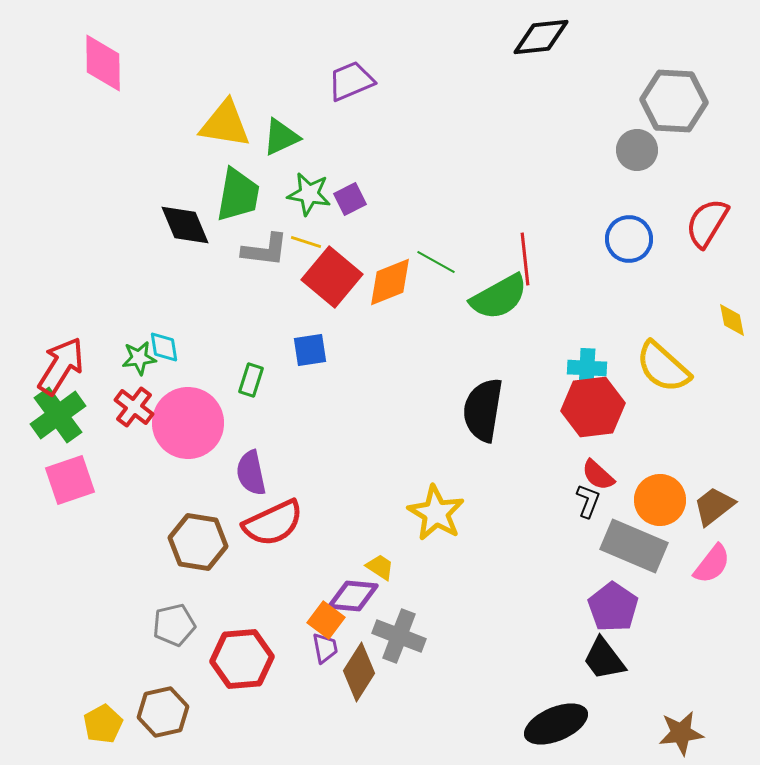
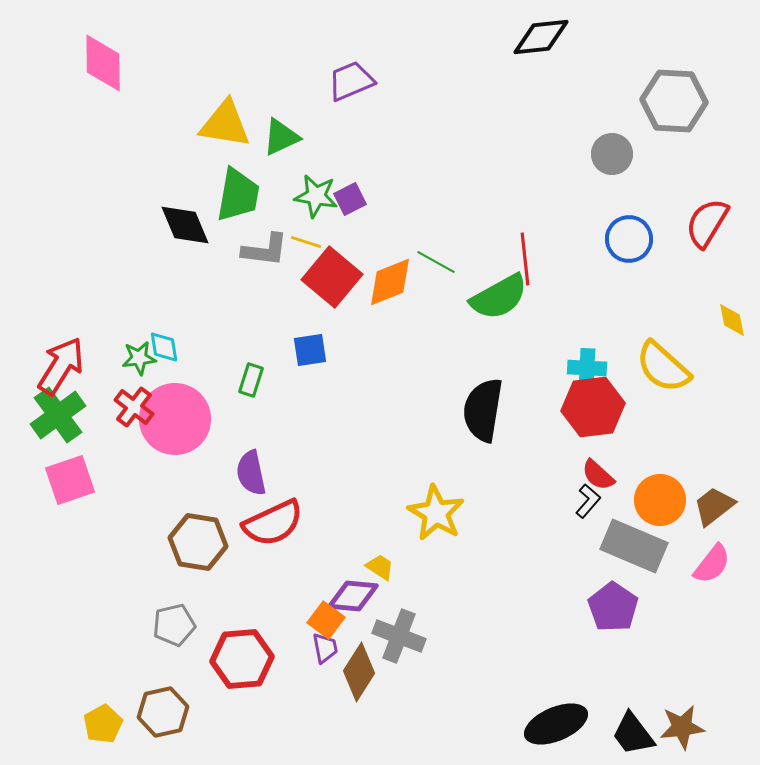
gray circle at (637, 150): moved 25 px left, 4 px down
green star at (309, 194): moved 7 px right, 2 px down
pink circle at (188, 423): moved 13 px left, 4 px up
black L-shape at (588, 501): rotated 20 degrees clockwise
black trapezoid at (604, 659): moved 29 px right, 75 px down
brown star at (681, 733): moved 1 px right, 6 px up
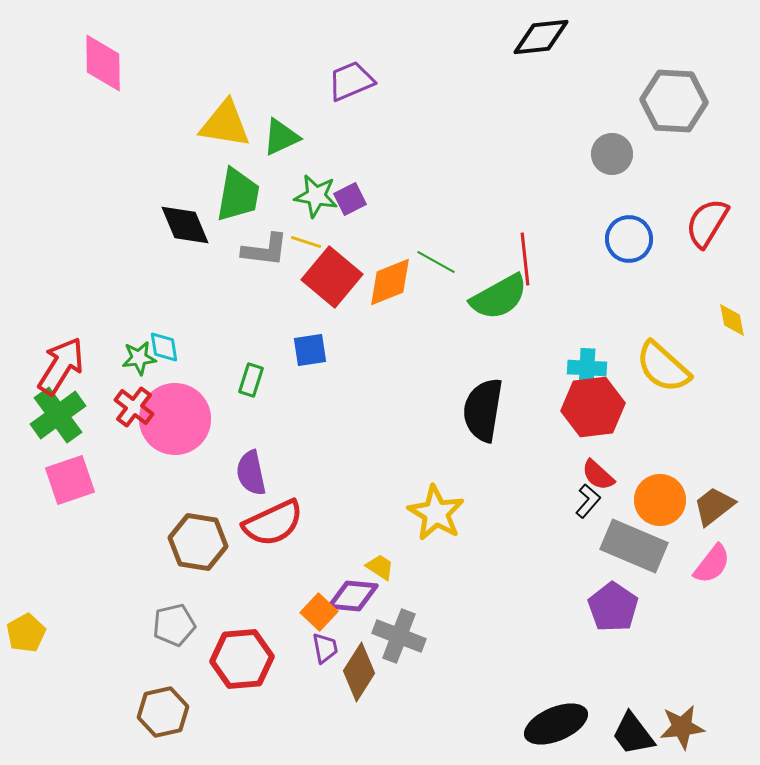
orange square at (326, 620): moved 7 px left, 8 px up; rotated 6 degrees clockwise
yellow pentagon at (103, 724): moved 77 px left, 91 px up
